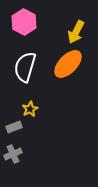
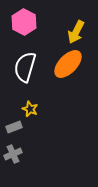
yellow star: rotated 21 degrees counterclockwise
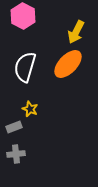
pink hexagon: moved 1 px left, 6 px up
gray cross: moved 3 px right; rotated 18 degrees clockwise
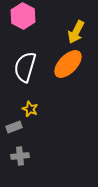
gray cross: moved 4 px right, 2 px down
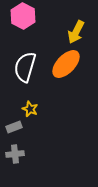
orange ellipse: moved 2 px left
gray cross: moved 5 px left, 2 px up
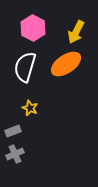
pink hexagon: moved 10 px right, 12 px down
orange ellipse: rotated 12 degrees clockwise
yellow star: moved 1 px up
gray rectangle: moved 1 px left, 4 px down
gray cross: rotated 18 degrees counterclockwise
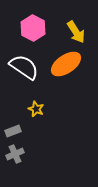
yellow arrow: rotated 60 degrees counterclockwise
white semicircle: moved 1 px left; rotated 108 degrees clockwise
yellow star: moved 6 px right, 1 px down
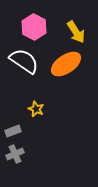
pink hexagon: moved 1 px right, 1 px up
white semicircle: moved 6 px up
